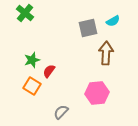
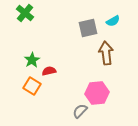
brown arrow: rotated 10 degrees counterclockwise
green star: rotated 14 degrees counterclockwise
red semicircle: rotated 40 degrees clockwise
gray semicircle: moved 19 px right, 1 px up
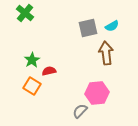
cyan semicircle: moved 1 px left, 5 px down
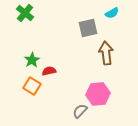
cyan semicircle: moved 13 px up
pink hexagon: moved 1 px right, 1 px down
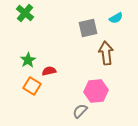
cyan semicircle: moved 4 px right, 5 px down
green star: moved 4 px left
pink hexagon: moved 2 px left, 3 px up
